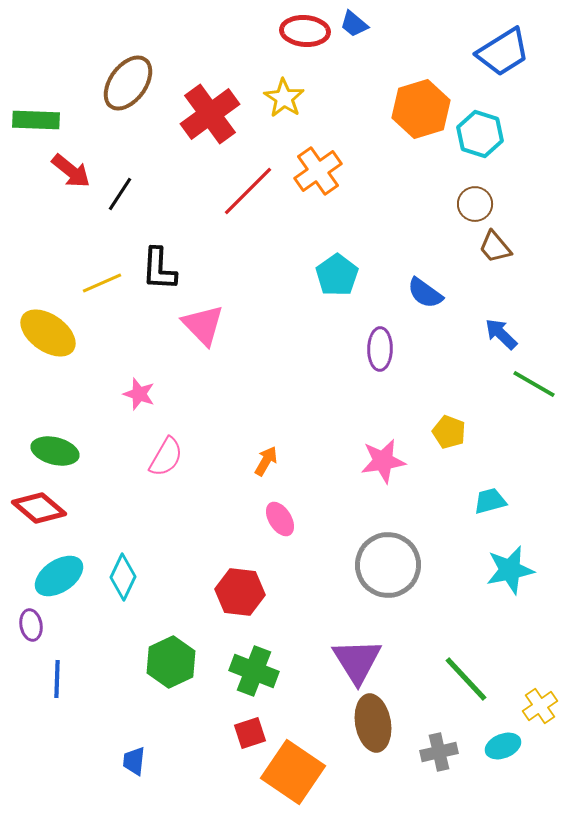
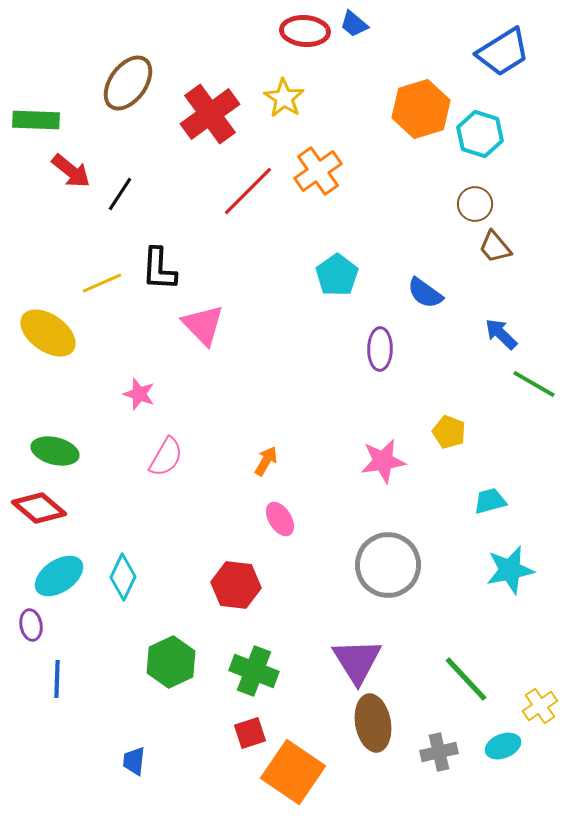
red hexagon at (240, 592): moved 4 px left, 7 px up
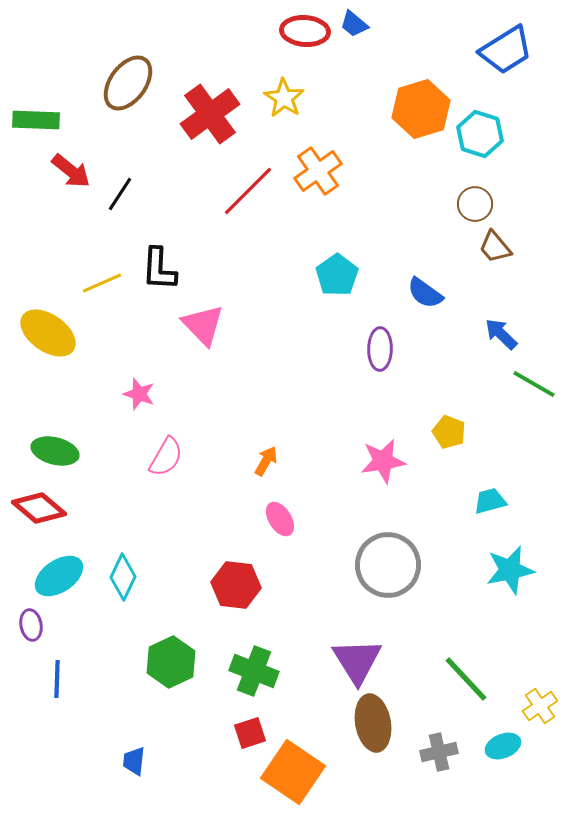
blue trapezoid at (503, 52): moved 3 px right, 2 px up
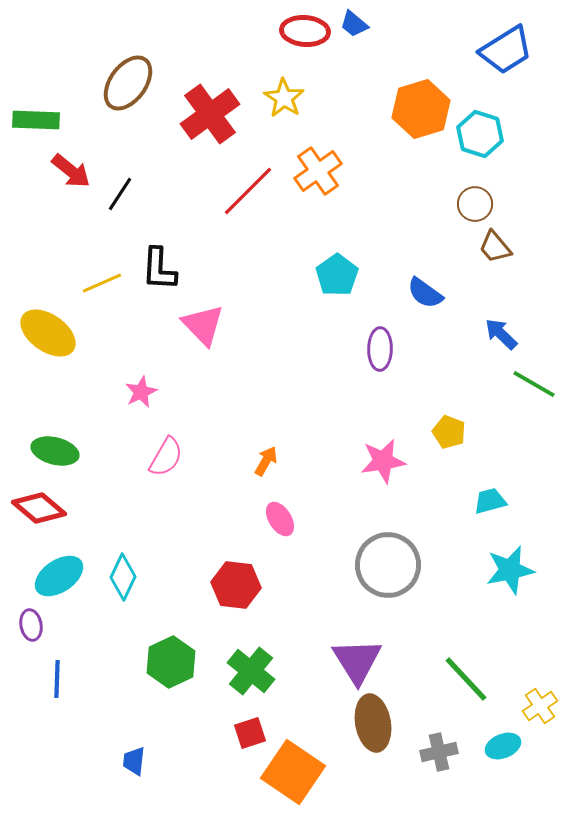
pink star at (139, 394): moved 2 px right, 2 px up; rotated 28 degrees clockwise
green cross at (254, 671): moved 3 px left; rotated 18 degrees clockwise
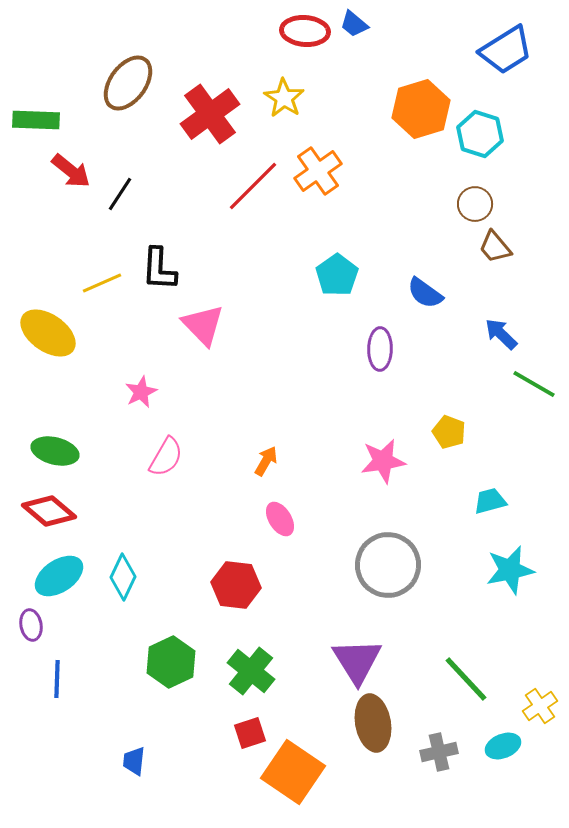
red line at (248, 191): moved 5 px right, 5 px up
red diamond at (39, 508): moved 10 px right, 3 px down
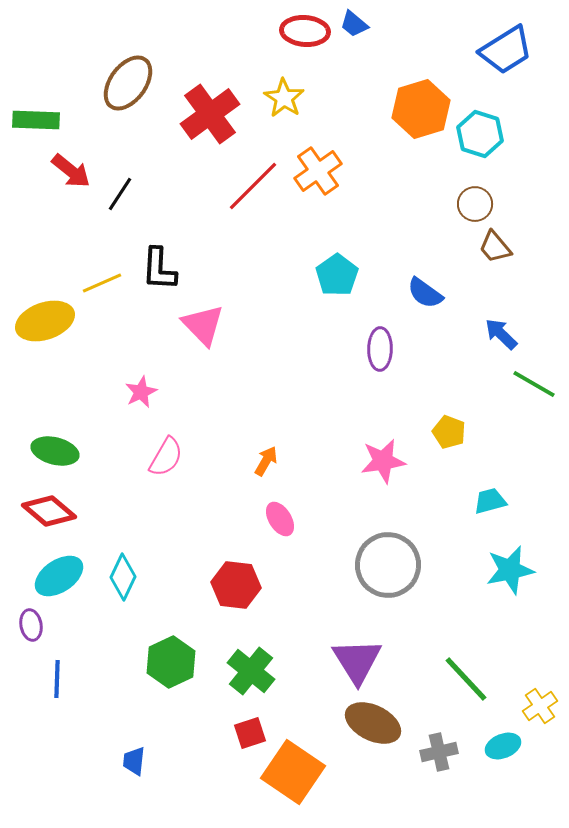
yellow ellipse at (48, 333): moved 3 px left, 12 px up; rotated 54 degrees counterclockwise
brown ellipse at (373, 723): rotated 54 degrees counterclockwise
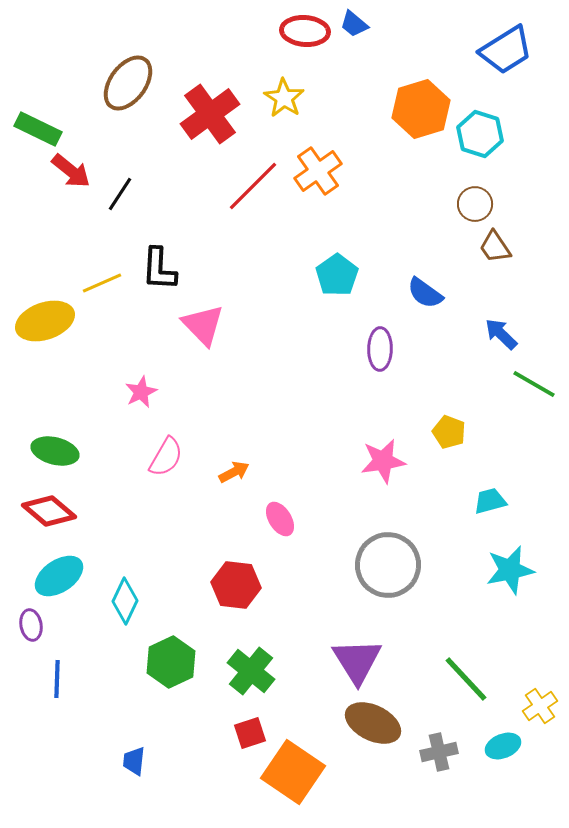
green rectangle at (36, 120): moved 2 px right, 9 px down; rotated 24 degrees clockwise
brown trapezoid at (495, 247): rotated 6 degrees clockwise
orange arrow at (266, 461): moved 32 px left, 11 px down; rotated 32 degrees clockwise
cyan diamond at (123, 577): moved 2 px right, 24 px down
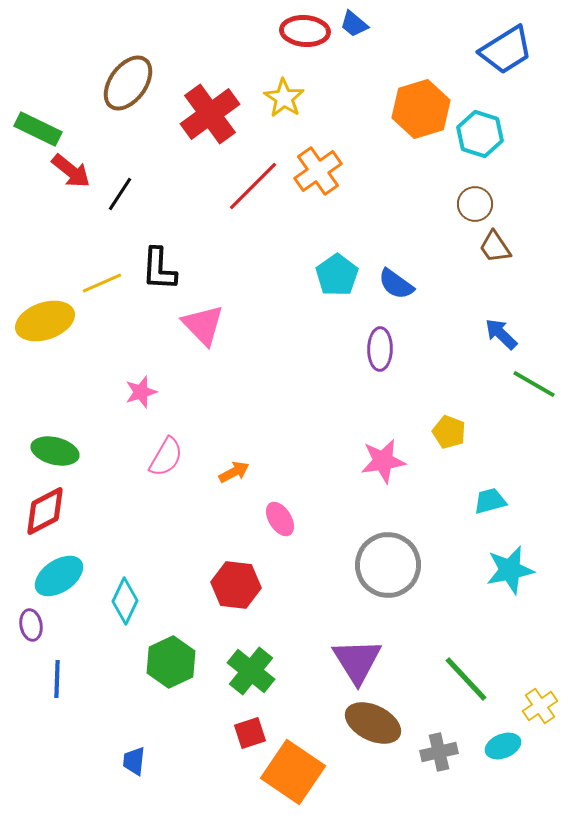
blue semicircle at (425, 293): moved 29 px left, 9 px up
pink star at (141, 392): rotated 8 degrees clockwise
red diamond at (49, 511): moved 4 px left; rotated 68 degrees counterclockwise
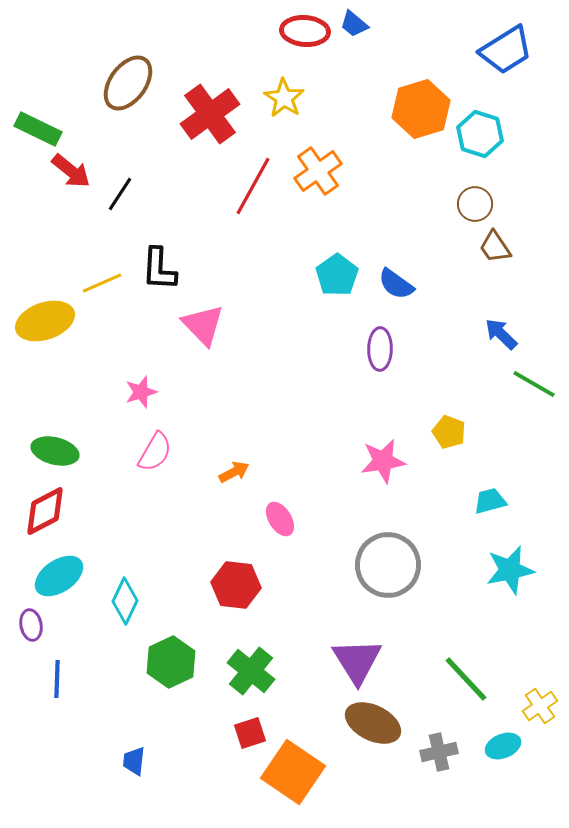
red line at (253, 186): rotated 16 degrees counterclockwise
pink semicircle at (166, 457): moved 11 px left, 5 px up
